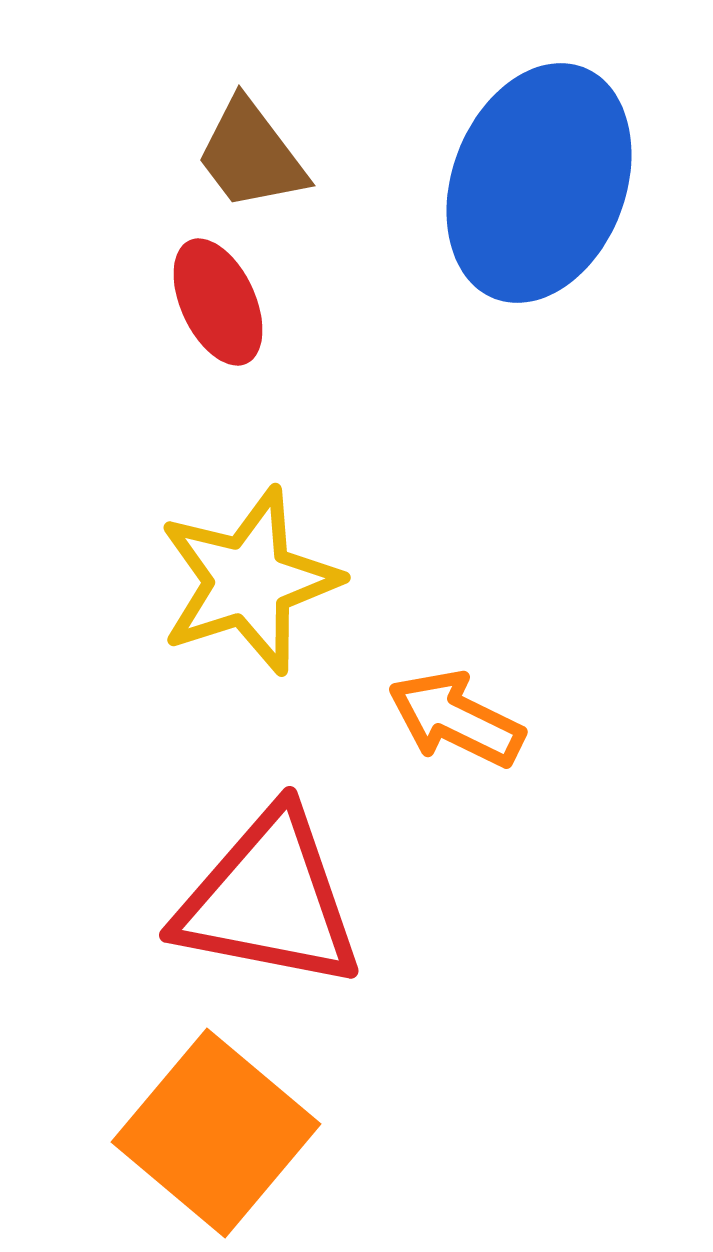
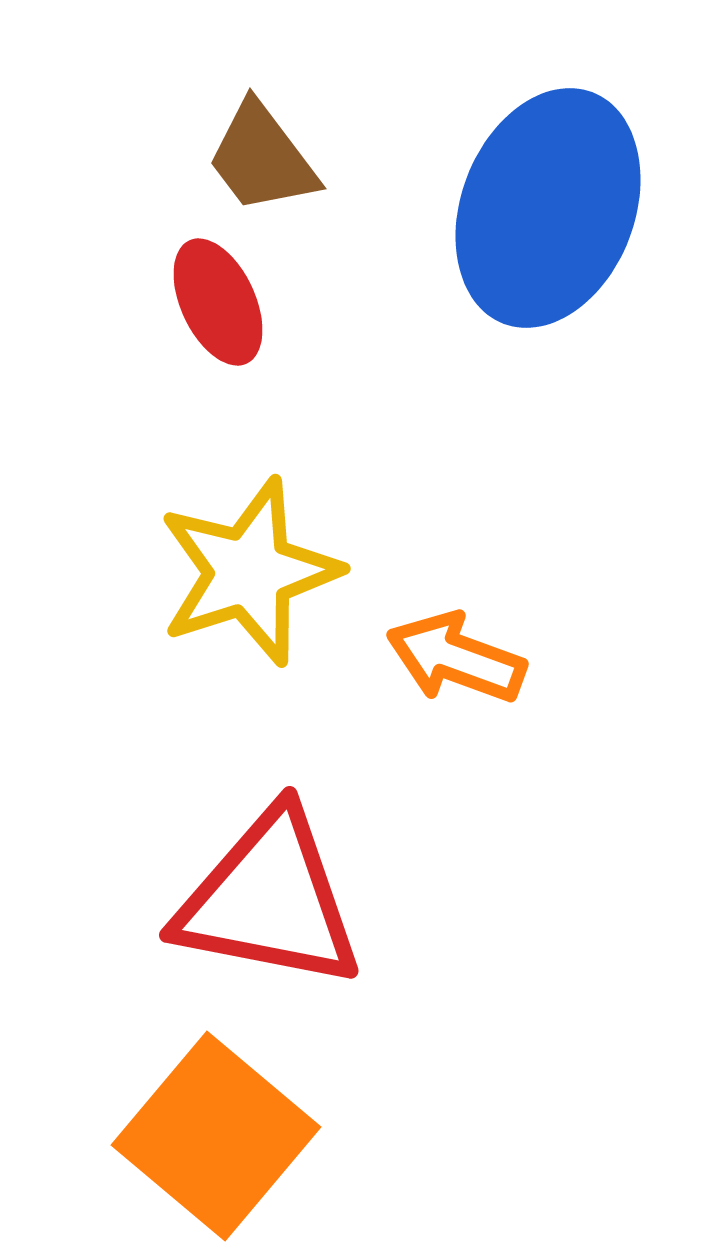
brown trapezoid: moved 11 px right, 3 px down
blue ellipse: moved 9 px right, 25 px down
yellow star: moved 9 px up
orange arrow: moved 61 px up; rotated 6 degrees counterclockwise
orange square: moved 3 px down
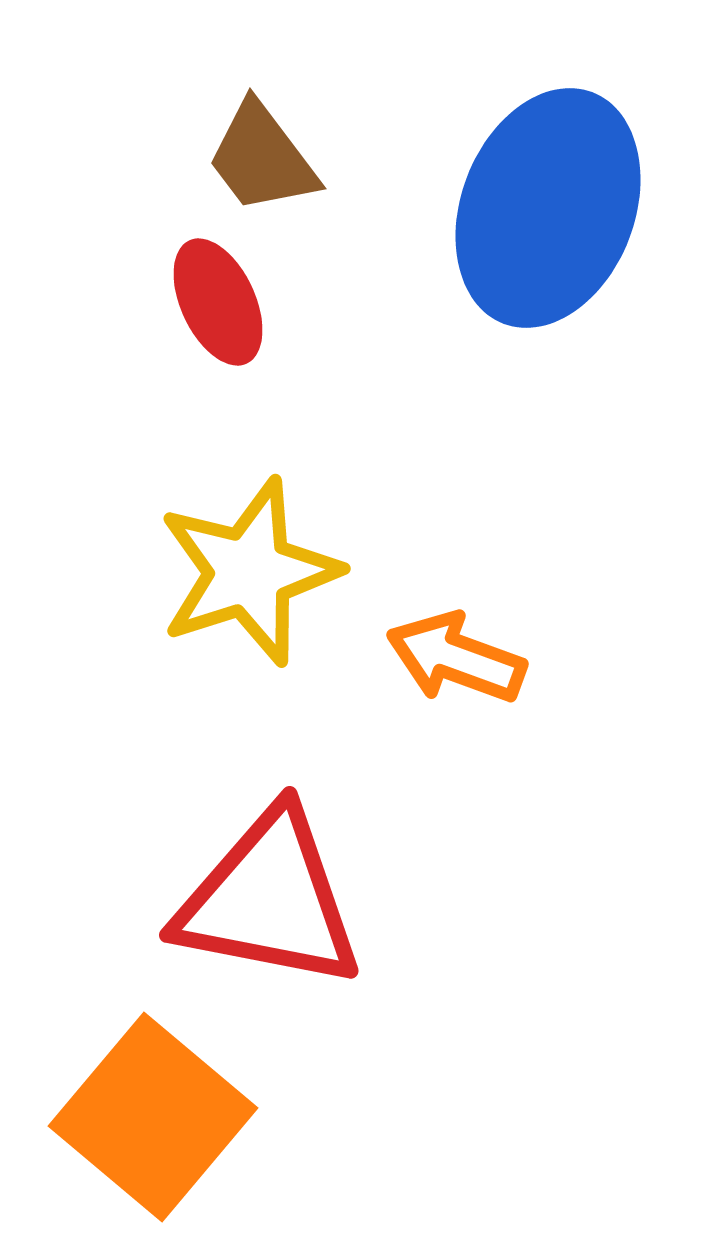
orange square: moved 63 px left, 19 px up
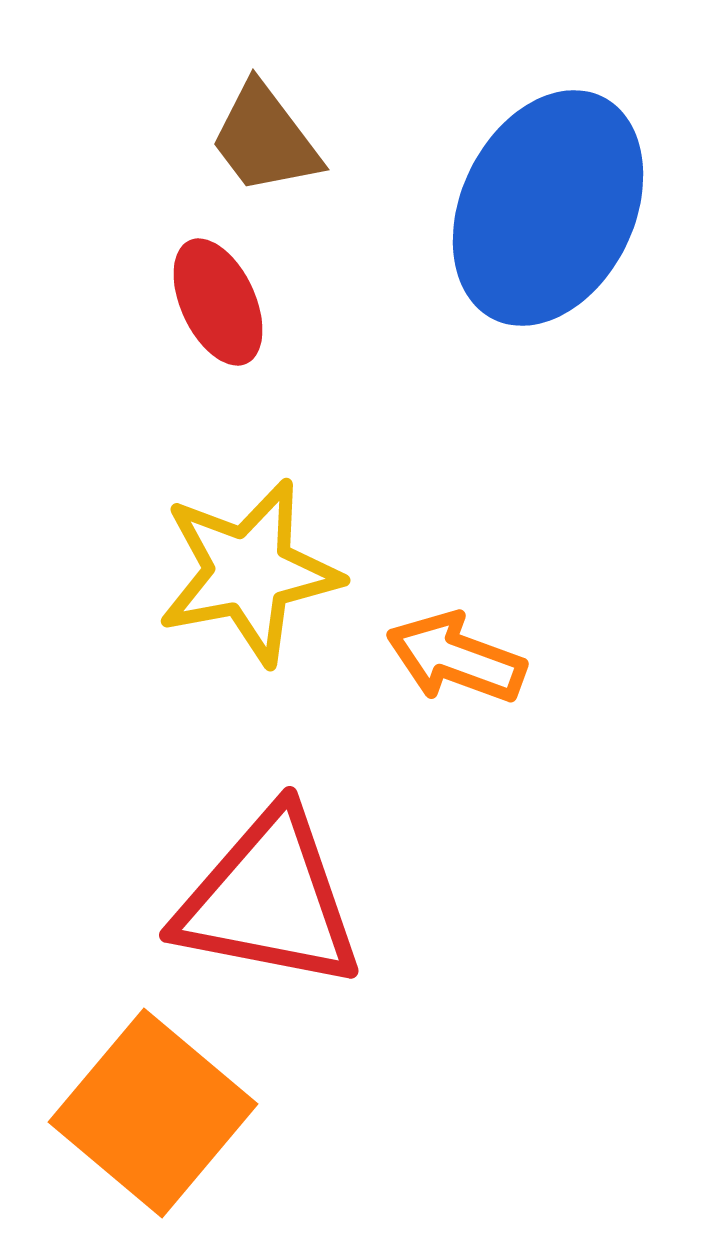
brown trapezoid: moved 3 px right, 19 px up
blue ellipse: rotated 5 degrees clockwise
yellow star: rotated 7 degrees clockwise
orange square: moved 4 px up
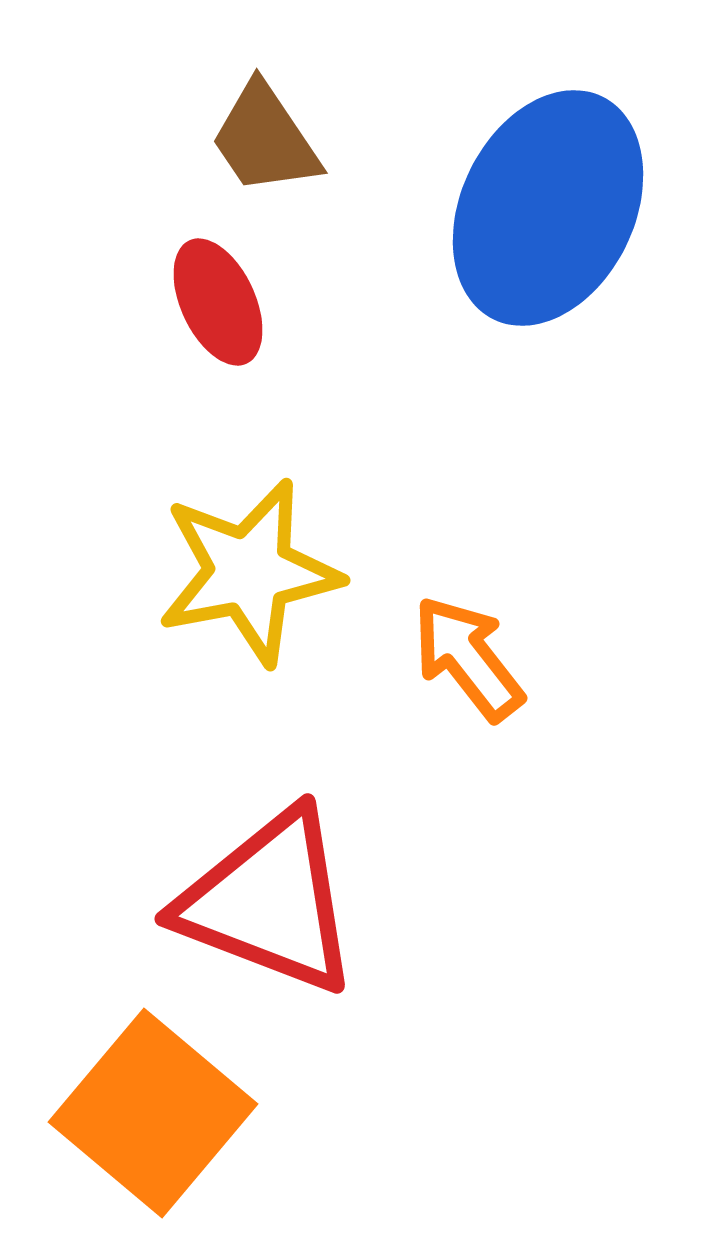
brown trapezoid: rotated 3 degrees clockwise
orange arrow: moved 12 px right; rotated 32 degrees clockwise
red triangle: moved 2 px down; rotated 10 degrees clockwise
